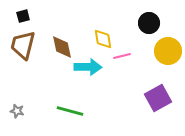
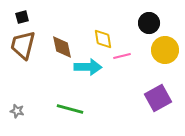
black square: moved 1 px left, 1 px down
yellow circle: moved 3 px left, 1 px up
green line: moved 2 px up
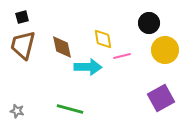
purple square: moved 3 px right
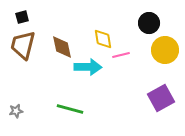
pink line: moved 1 px left, 1 px up
gray star: moved 1 px left; rotated 24 degrees counterclockwise
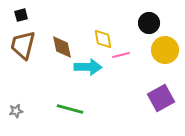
black square: moved 1 px left, 2 px up
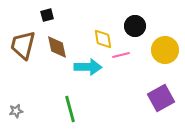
black square: moved 26 px right
black circle: moved 14 px left, 3 px down
brown diamond: moved 5 px left
green line: rotated 60 degrees clockwise
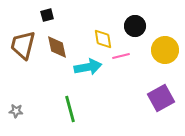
pink line: moved 1 px down
cyan arrow: rotated 12 degrees counterclockwise
gray star: rotated 16 degrees clockwise
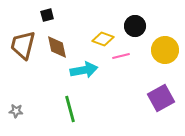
yellow diamond: rotated 60 degrees counterclockwise
cyan arrow: moved 4 px left, 3 px down
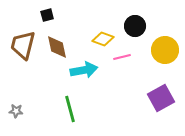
pink line: moved 1 px right, 1 px down
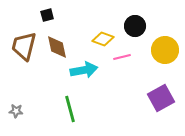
brown trapezoid: moved 1 px right, 1 px down
